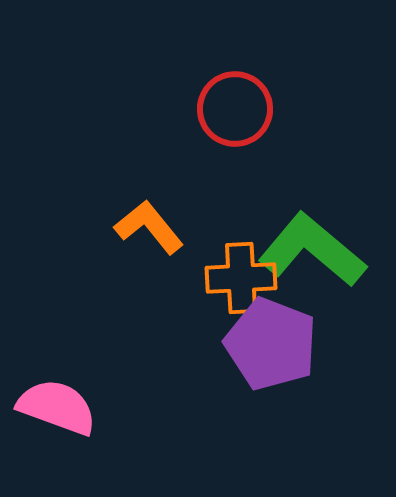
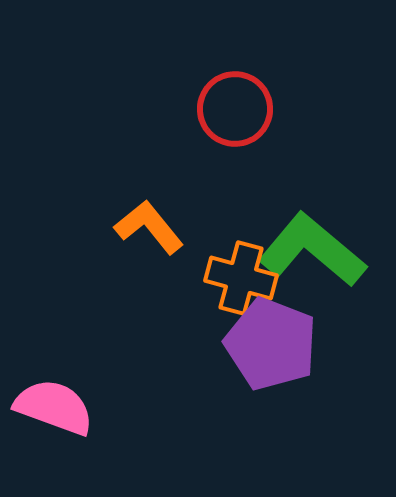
orange cross: rotated 18 degrees clockwise
pink semicircle: moved 3 px left
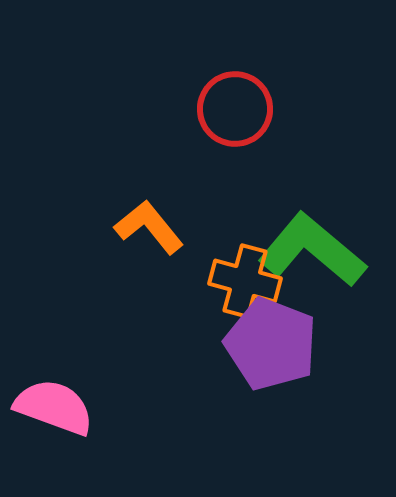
orange cross: moved 4 px right, 3 px down
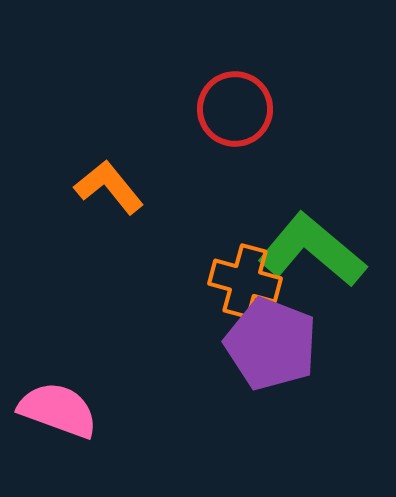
orange L-shape: moved 40 px left, 40 px up
pink semicircle: moved 4 px right, 3 px down
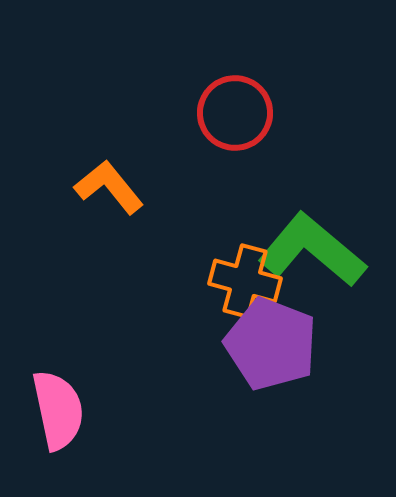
red circle: moved 4 px down
pink semicircle: rotated 58 degrees clockwise
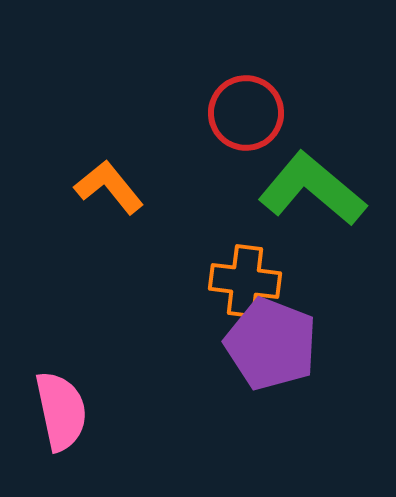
red circle: moved 11 px right
green L-shape: moved 61 px up
orange cross: rotated 8 degrees counterclockwise
pink semicircle: moved 3 px right, 1 px down
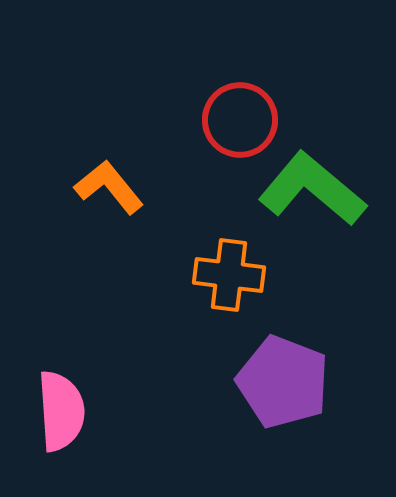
red circle: moved 6 px left, 7 px down
orange cross: moved 16 px left, 6 px up
purple pentagon: moved 12 px right, 38 px down
pink semicircle: rotated 8 degrees clockwise
